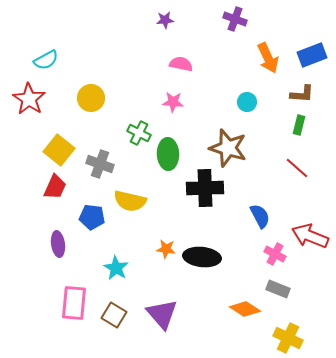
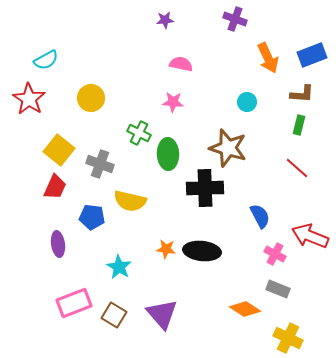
black ellipse: moved 6 px up
cyan star: moved 3 px right, 1 px up
pink rectangle: rotated 64 degrees clockwise
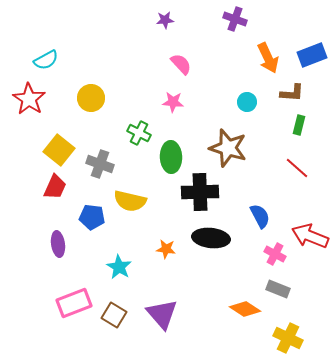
pink semicircle: rotated 35 degrees clockwise
brown L-shape: moved 10 px left, 1 px up
green ellipse: moved 3 px right, 3 px down
black cross: moved 5 px left, 4 px down
black ellipse: moved 9 px right, 13 px up
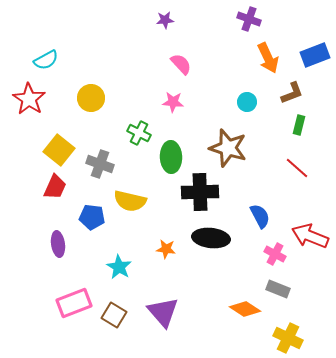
purple cross: moved 14 px right
blue rectangle: moved 3 px right
brown L-shape: rotated 25 degrees counterclockwise
purple triangle: moved 1 px right, 2 px up
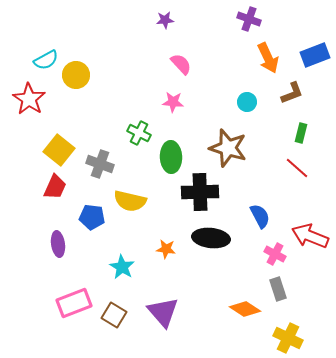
yellow circle: moved 15 px left, 23 px up
green rectangle: moved 2 px right, 8 px down
cyan star: moved 3 px right
gray rectangle: rotated 50 degrees clockwise
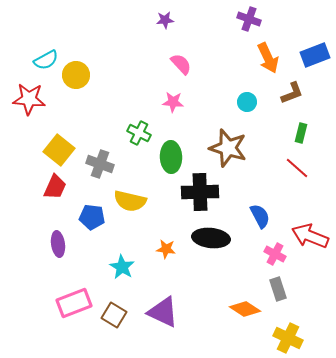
red star: rotated 28 degrees counterclockwise
purple triangle: rotated 24 degrees counterclockwise
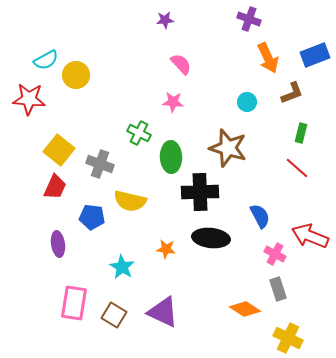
pink rectangle: rotated 60 degrees counterclockwise
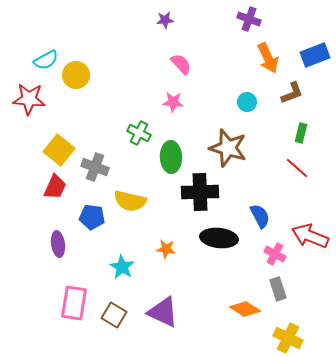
gray cross: moved 5 px left, 3 px down
black ellipse: moved 8 px right
